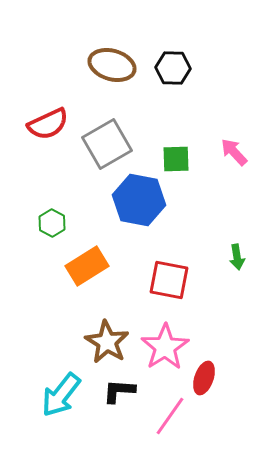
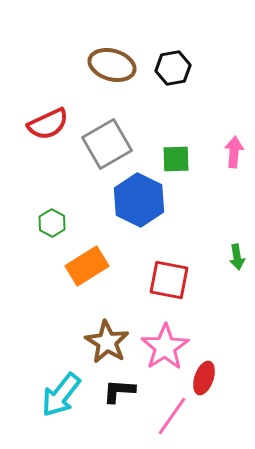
black hexagon: rotated 12 degrees counterclockwise
pink arrow: rotated 48 degrees clockwise
blue hexagon: rotated 15 degrees clockwise
pink line: moved 2 px right
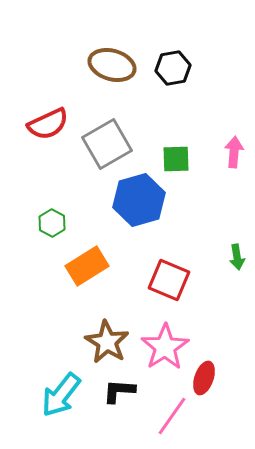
blue hexagon: rotated 18 degrees clockwise
red square: rotated 12 degrees clockwise
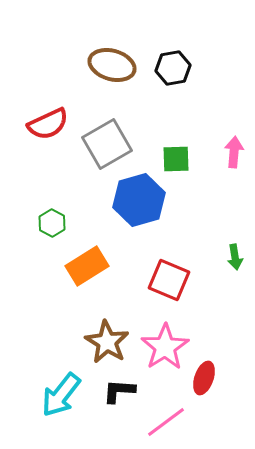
green arrow: moved 2 px left
pink line: moved 6 px left, 6 px down; rotated 18 degrees clockwise
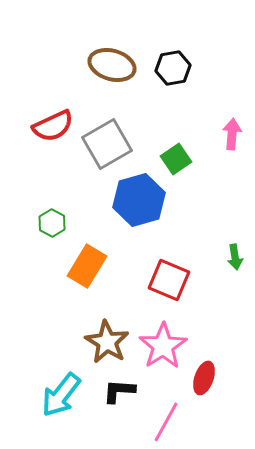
red semicircle: moved 5 px right, 2 px down
pink arrow: moved 2 px left, 18 px up
green square: rotated 32 degrees counterclockwise
orange rectangle: rotated 27 degrees counterclockwise
pink star: moved 2 px left, 1 px up
pink line: rotated 24 degrees counterclockwise
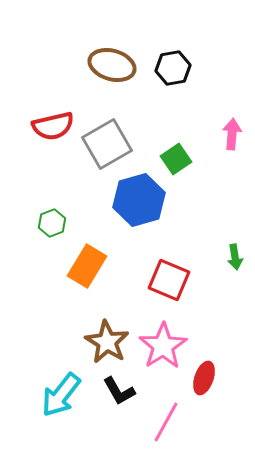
red semicircle: rotated 12 degrees clockwise
green hexagon: rotated 12 degrees clockwise
black L-shape: rotated 124 degrees counterclockwise
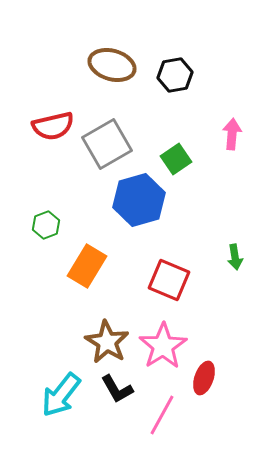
black hexagon: moved 2 px right, 7 px down
green hexagon: moved 6 px left, 2 px down
black L-shape: moved 2 px left, 2 px up
pink line: moved 4 px left, 7 px up
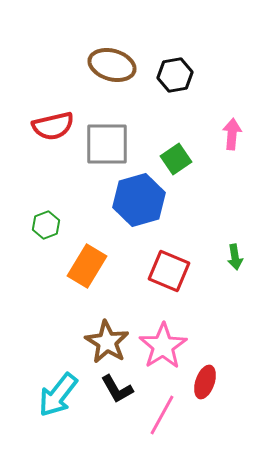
gray square: rotated 30 degrees clockwise
red square: moved 9 px up
red ellipse: moved 1 px right, 4 px down
cyan arrow: moved 3 px left
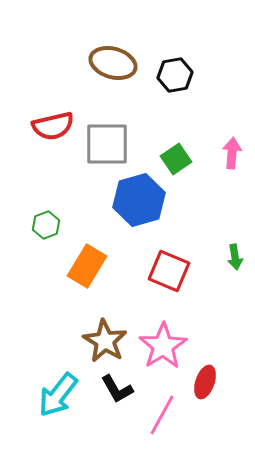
brown ellipse: moved 1 px right, 2 px up
pink arrow: moved 19 px down
brown star: moved 2 px left, 1 px up
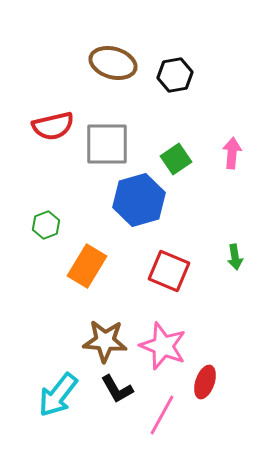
brown star: rotated 27 degrees counterclockwise
pink star: rotated 18 degrees counterclockwise
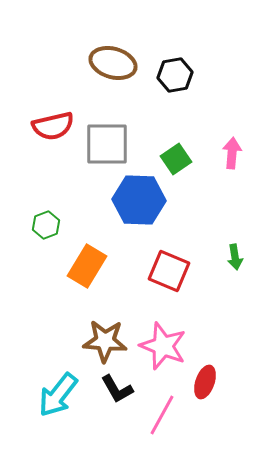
blue hexagon: rotated 18 degrees clockwise
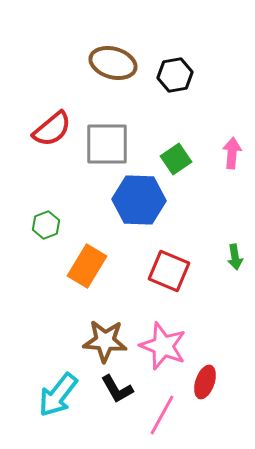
red semicircle: moved 1 px left, 3 px down; rotated 27 degrees counterclockwise
